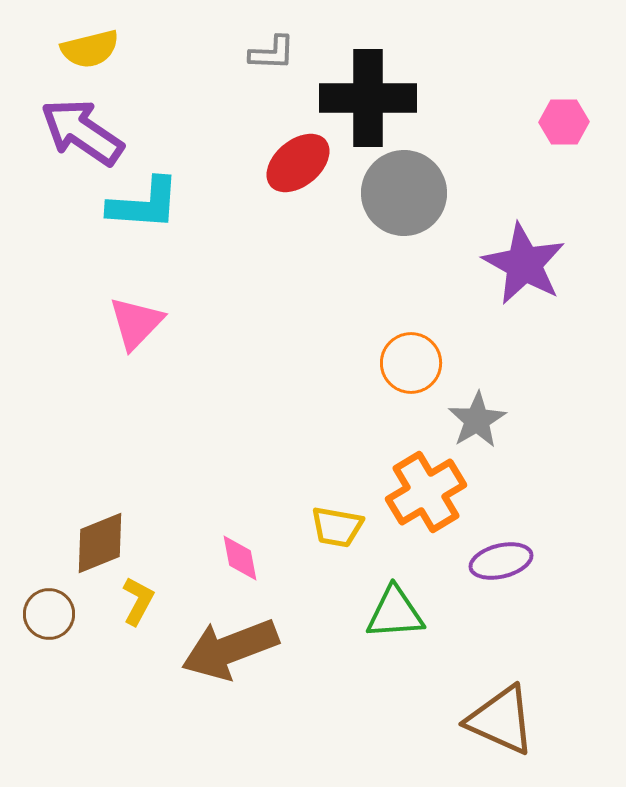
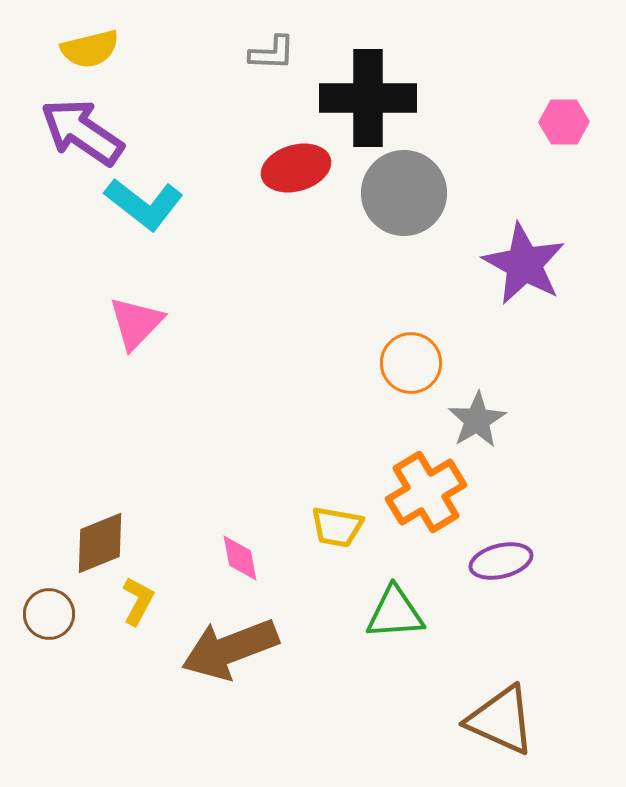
red ellipse: moved 2 px left, 5 px down; rotated 24 degrees clockwise
cyan L-shape: rotated 34 degrees clockwise
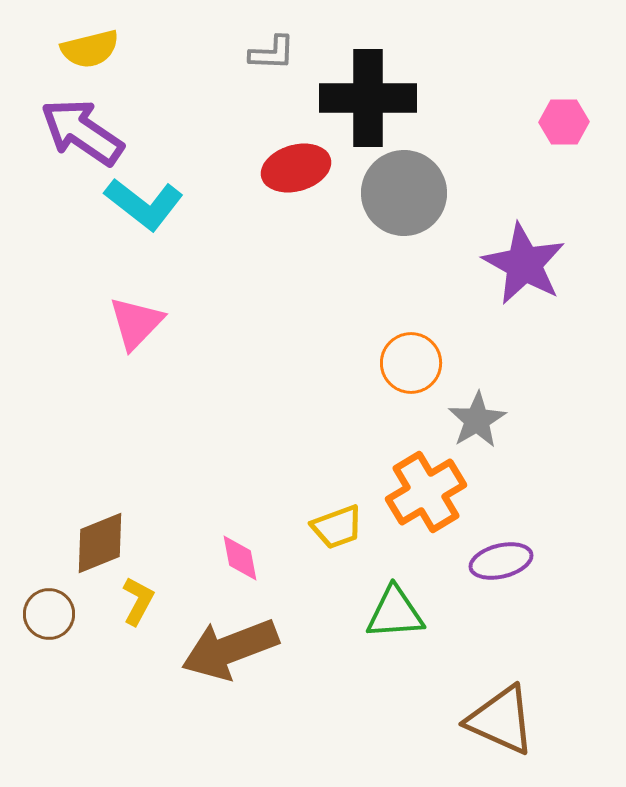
yellow trapezoid: rotated 30 degrees counterclockwise
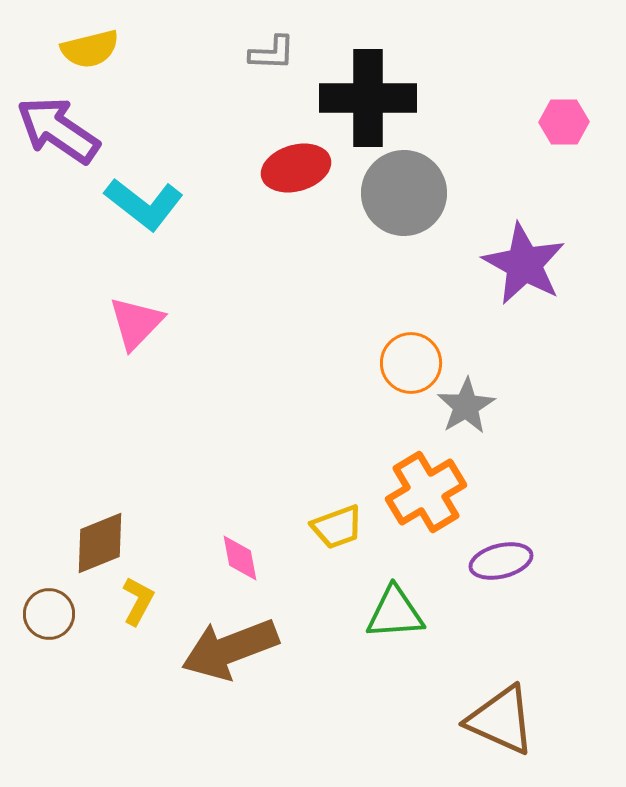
purple arrow: moved 24 px left, 2 px up
gray star: moved 11 px left, 14 px up
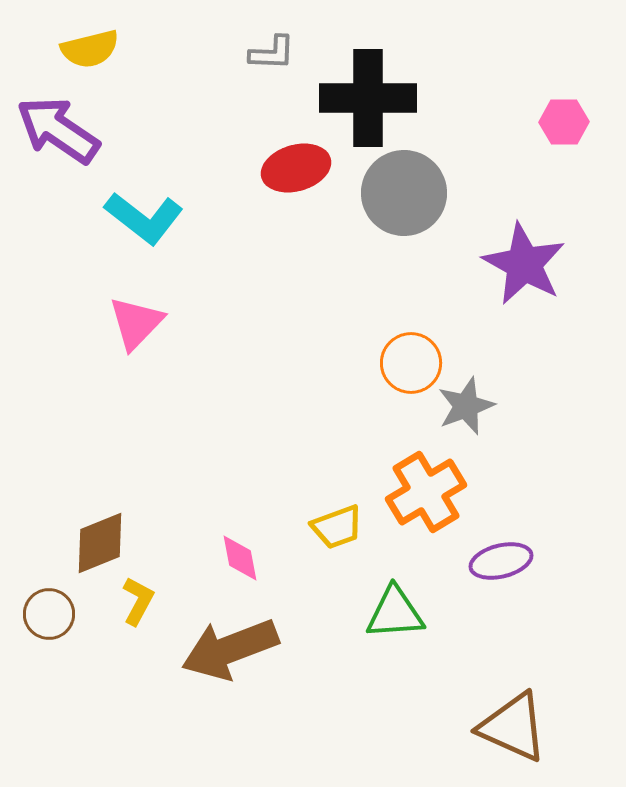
cyan L-shape: moved 14 px down
gray star: rotated 10 degrees clockwise
brown triangle: moved 12 px right, 7 px down
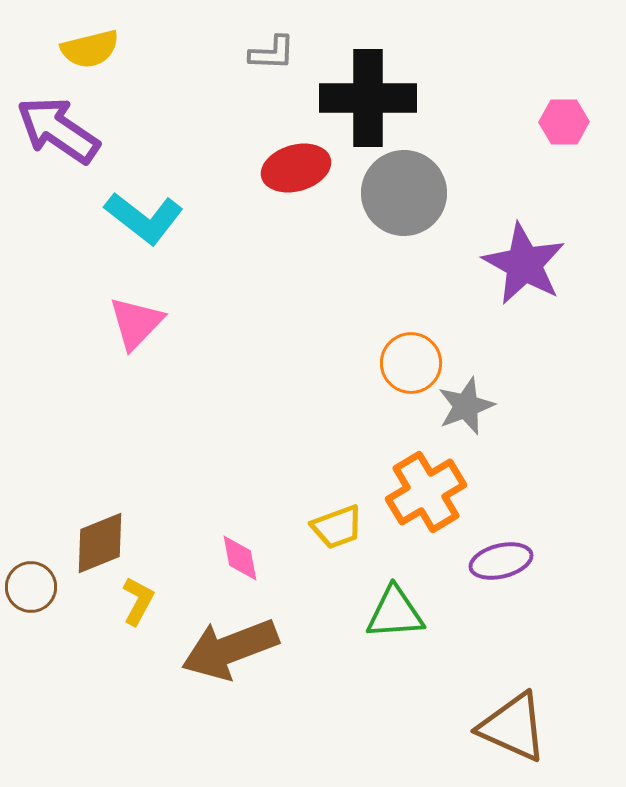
brown circle: moved 18 px left, 27 px up
